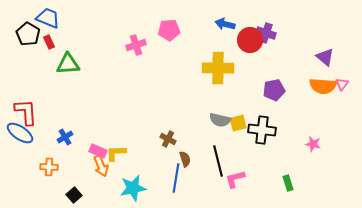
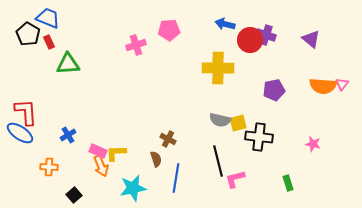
purple cross: moved 2 px down
purple triangle: moved 14 px left, 18 px up
black cross: moved 3 px left, 7 px down
blue cross: moved 3 px right, 2 px up
brown semicircle: moved 29 px left
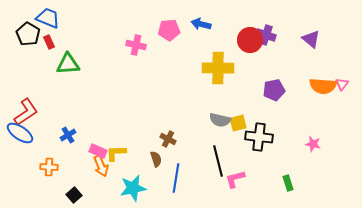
blue arrow: moved 24 px left
pink cross: rotated 30 degrees clockwise
red L-shape: rotated 60 degrees clockwise
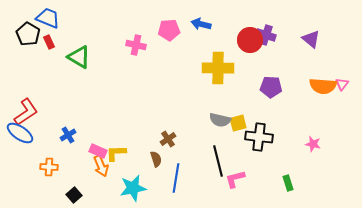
green triangle: moved 11 px right, 7 px up; rotated 35 degrees clockwise
purple pentagon: moved 3 px left, 3 px up; rotated 15 degrees clockwise
brown cross: rotated 28 degrees clockwise
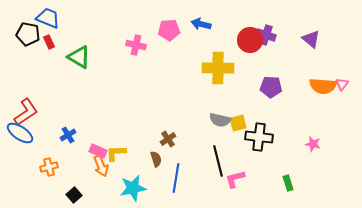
black pentagon: rotated 20 degrees counterclockwise
orange cross: rotated 18 degrees counterclockwise
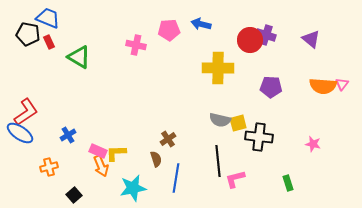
black line: rotated 8 degrees clockwise
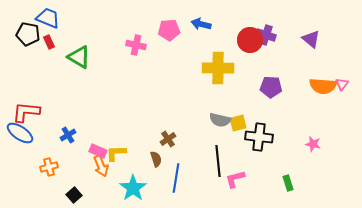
red L-shape: rotated 140 degrees counterclockwise
cyan star: rotated 24 degrees counterclockwise
